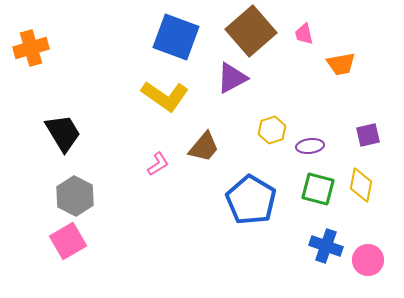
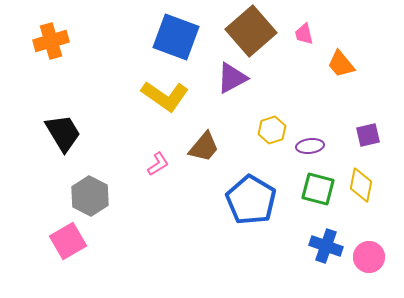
orange cross: moved 20 px right, 7 px up
orange trapezoid: rotated 60 degrees clockwise
gray hexagon: moved 15 px right
pink circle: moved 1 px right, 3 px up
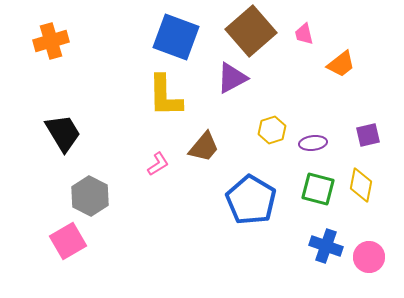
orange trapezoid: rotated 88 degrees counterclockwise
yellow L-shape: rotated 54 degrees clockwise
purple ellipse: moved 3 px right, 3 px up
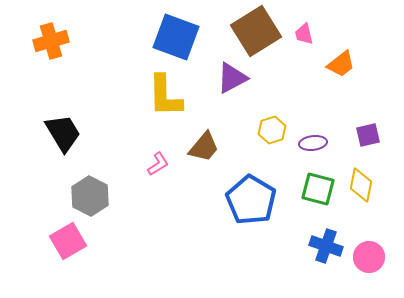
brown square: moved 5 px right; rotated 9 degrees clockwise
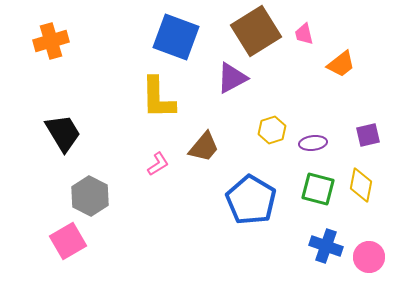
yellow L-shape: moved 7 px left, 2 px down
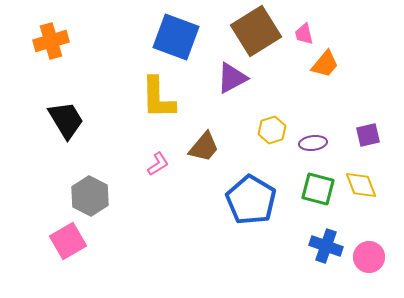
orange trapezoid: moved 16 px left; rotated 12 degrees counterclockwise
black trapezoid: moved 3 px right, 13 px up
yellow diamond: rotated 32 degrees counterclockwise
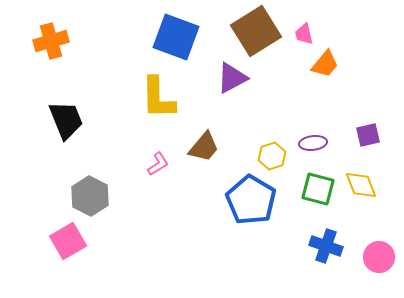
black trapezoid: rotated 9 degrees clockwise
yellow hexagon: moved 26 px down
pink circle: moved 10 px right
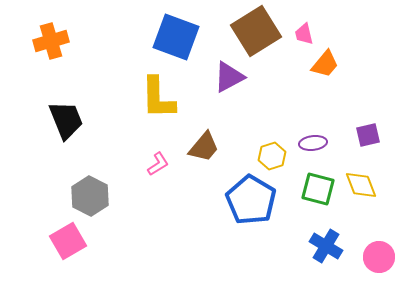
purple triangle: moved 3 px left, 1 px up
blue cross: rotated 12 degrees clockwise
